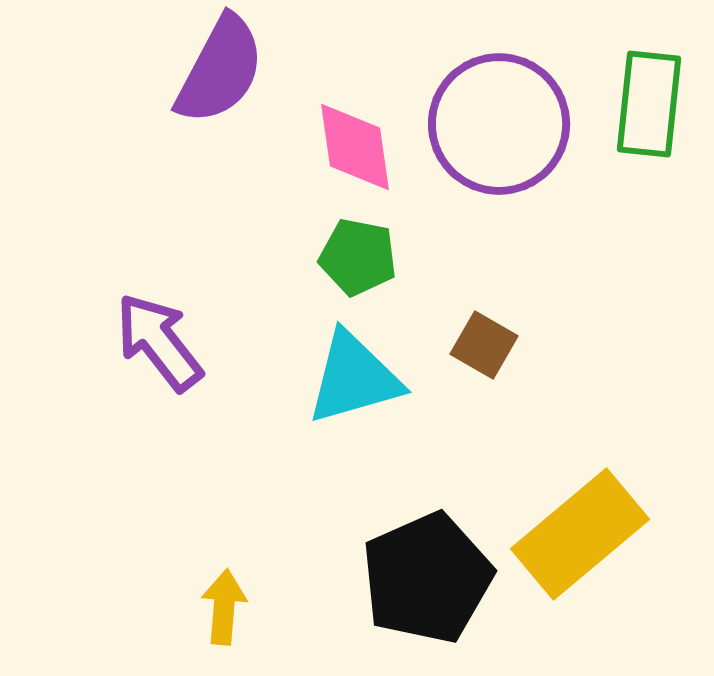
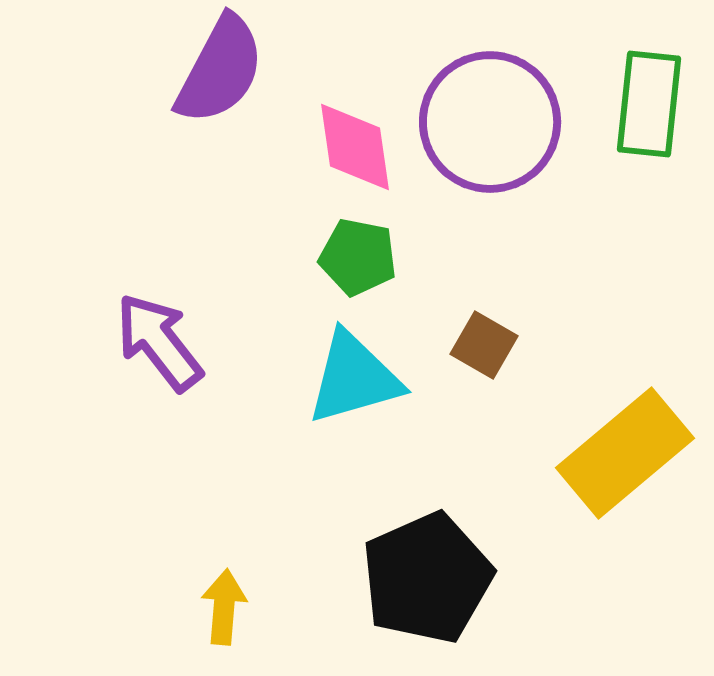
purple circle: moved 9 px left, 2 px up
yellow rectangle: moved 45 px right, 81 px up
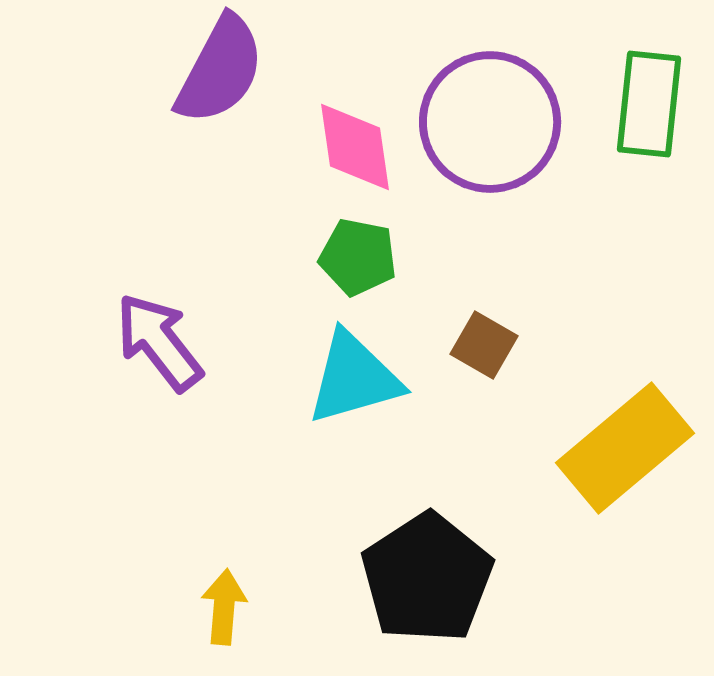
yellow rectangle: moved 5 px up
black pentagon: rotated 9 degrees counterclockwise
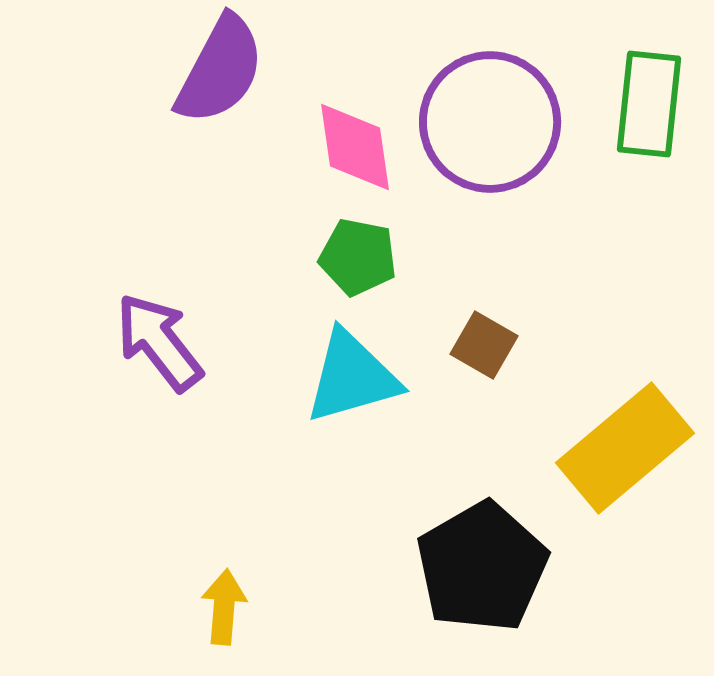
cyan triangle: moved 2 px left, 1 px up
black pentagon: moved 55 px right, 11 px up; rotated 3 degrees clockwise
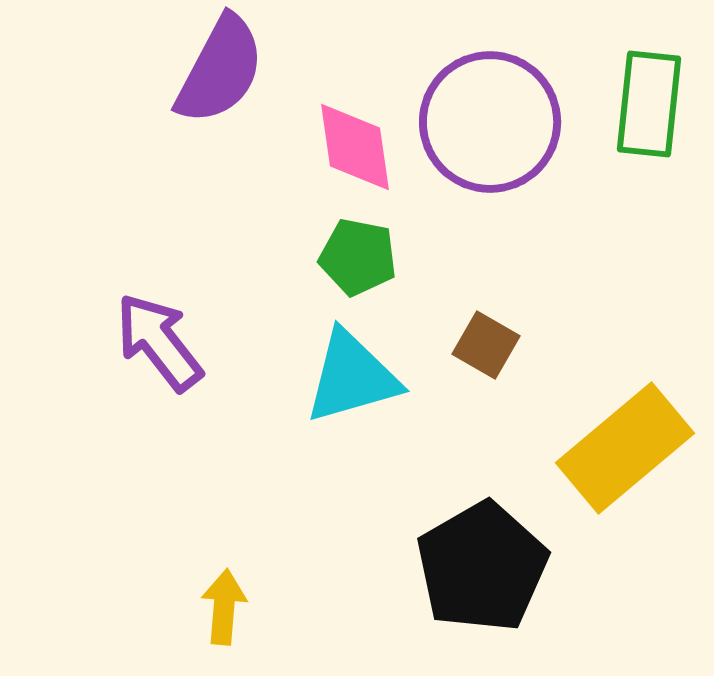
brown square: moved 2 px right
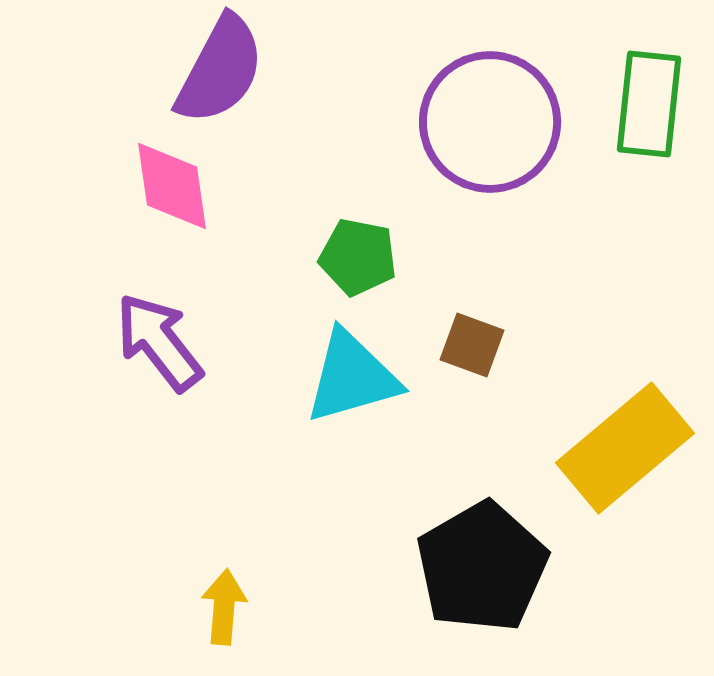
pink diamond: moved 183 px left, 39 px down
brown square: moved 14 px left; rotated 10 degrees counterclockwise
